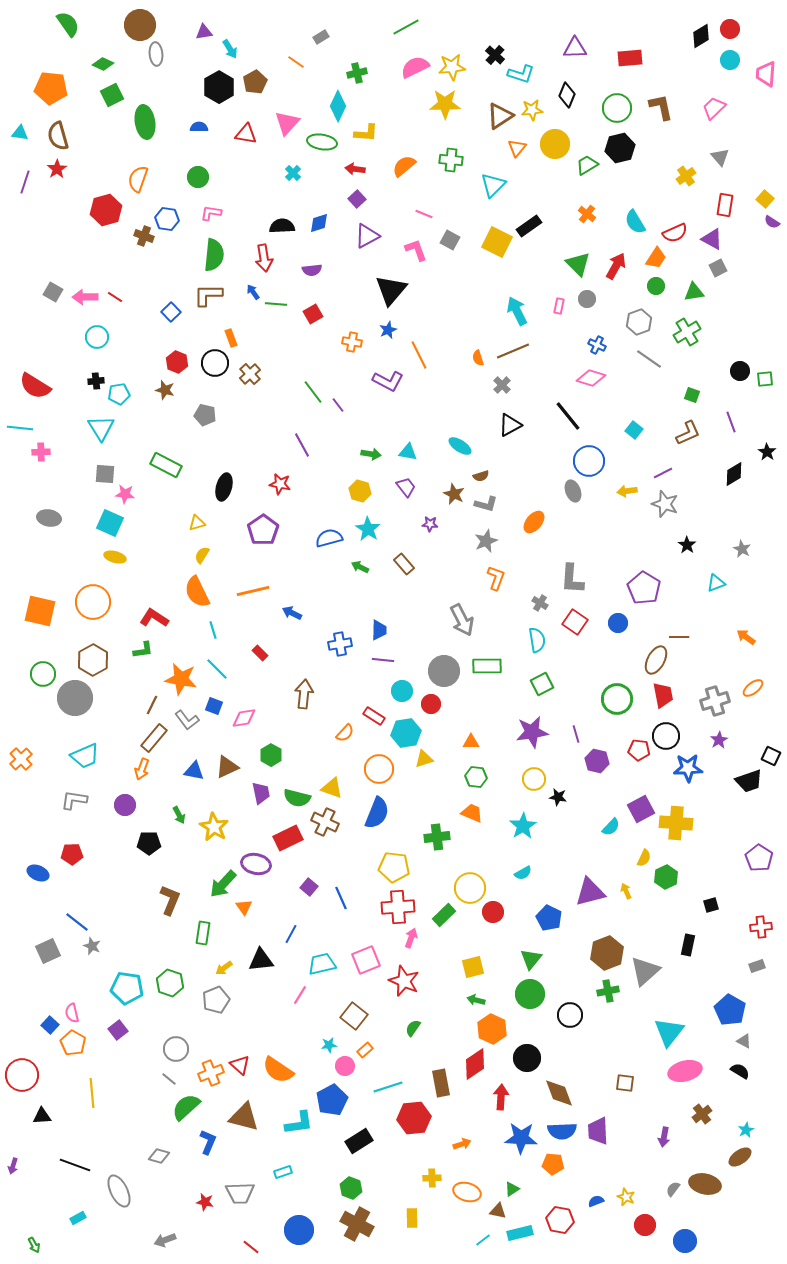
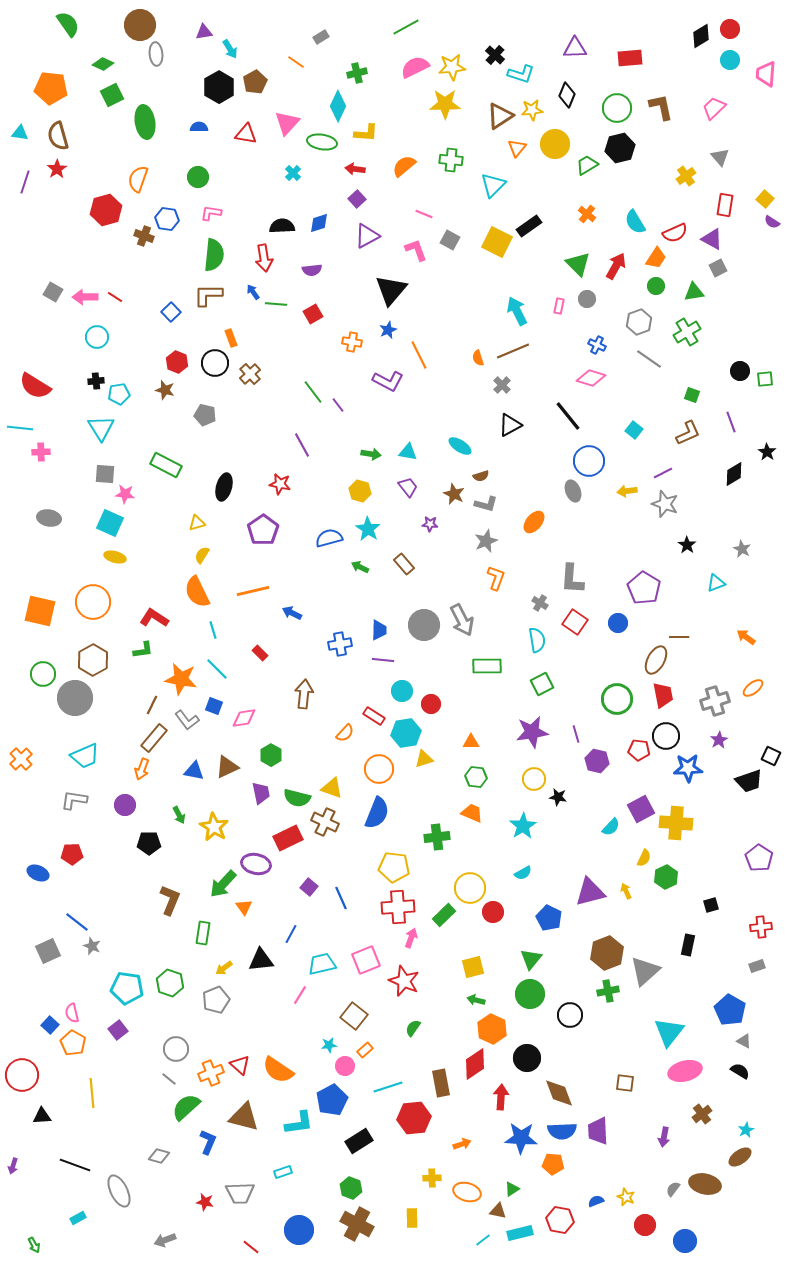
purple trapezoid at (406, 487): moved 2 px right
gray circle at (444, 671): moved 20 px left, 46 px up
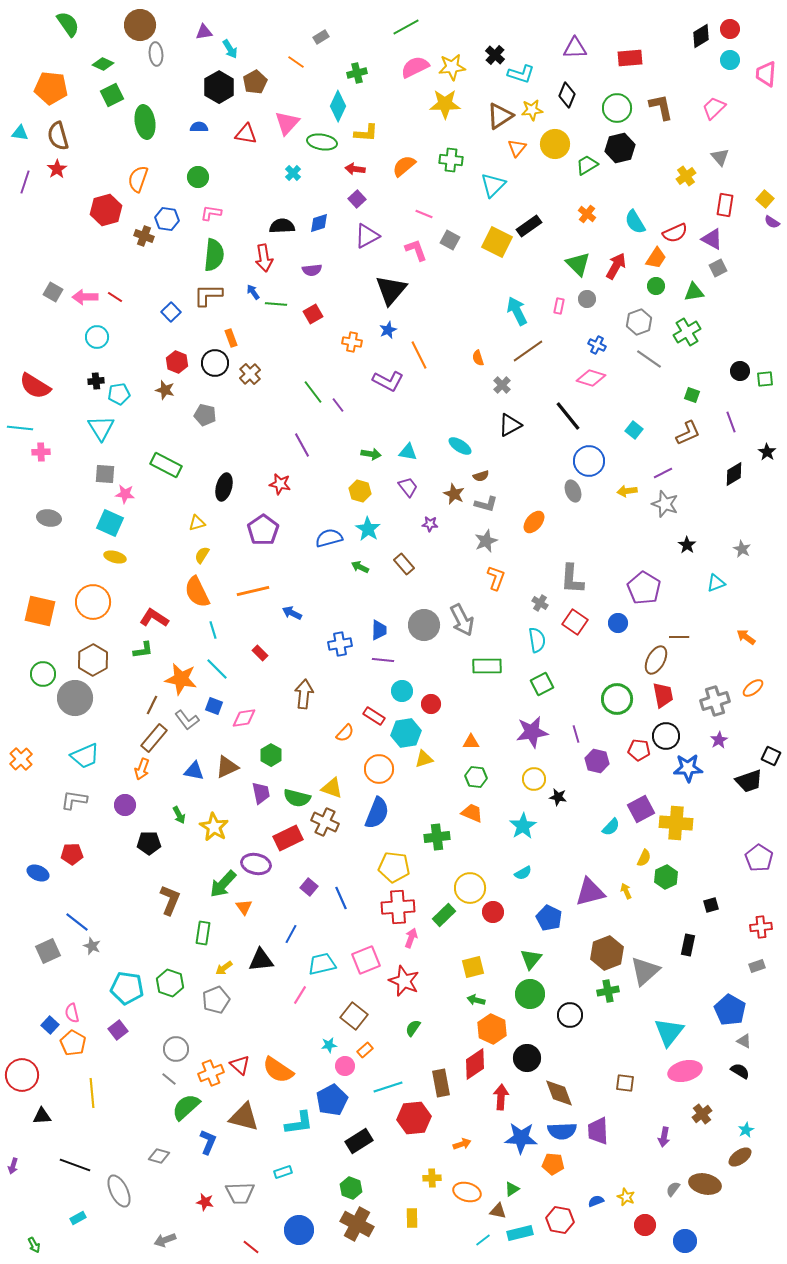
brown line at (513, 351): moved 15 px right; rotated 12 degrees counterclockwise
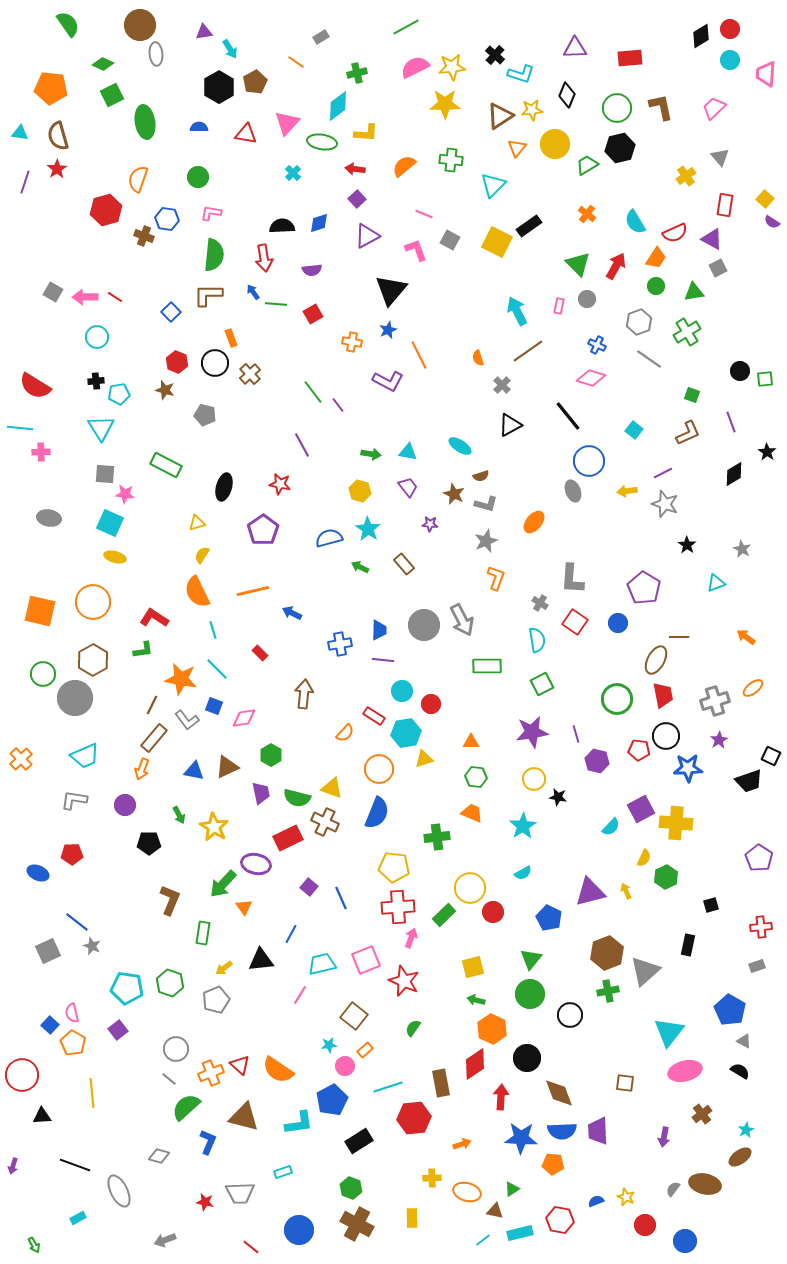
cyan diamond at (338, 106): rotated 28 degrees clockwise
brown triangle at (498, 1211): moved 3 px left
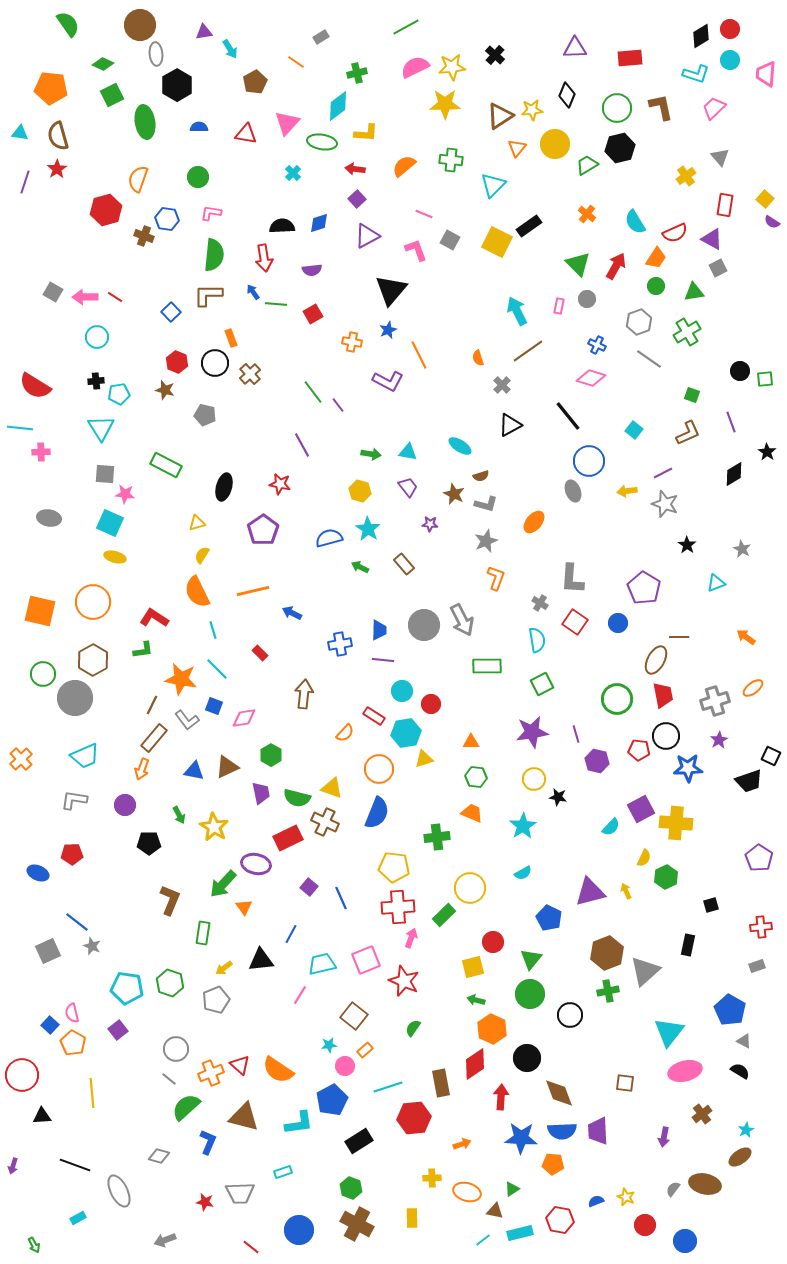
cyan L-shape at (521, 74): moved 175 px right
black hexagon at (219, 87): moved 42 px left, 2 px up
red circle at (493, 912): moved 30 px down
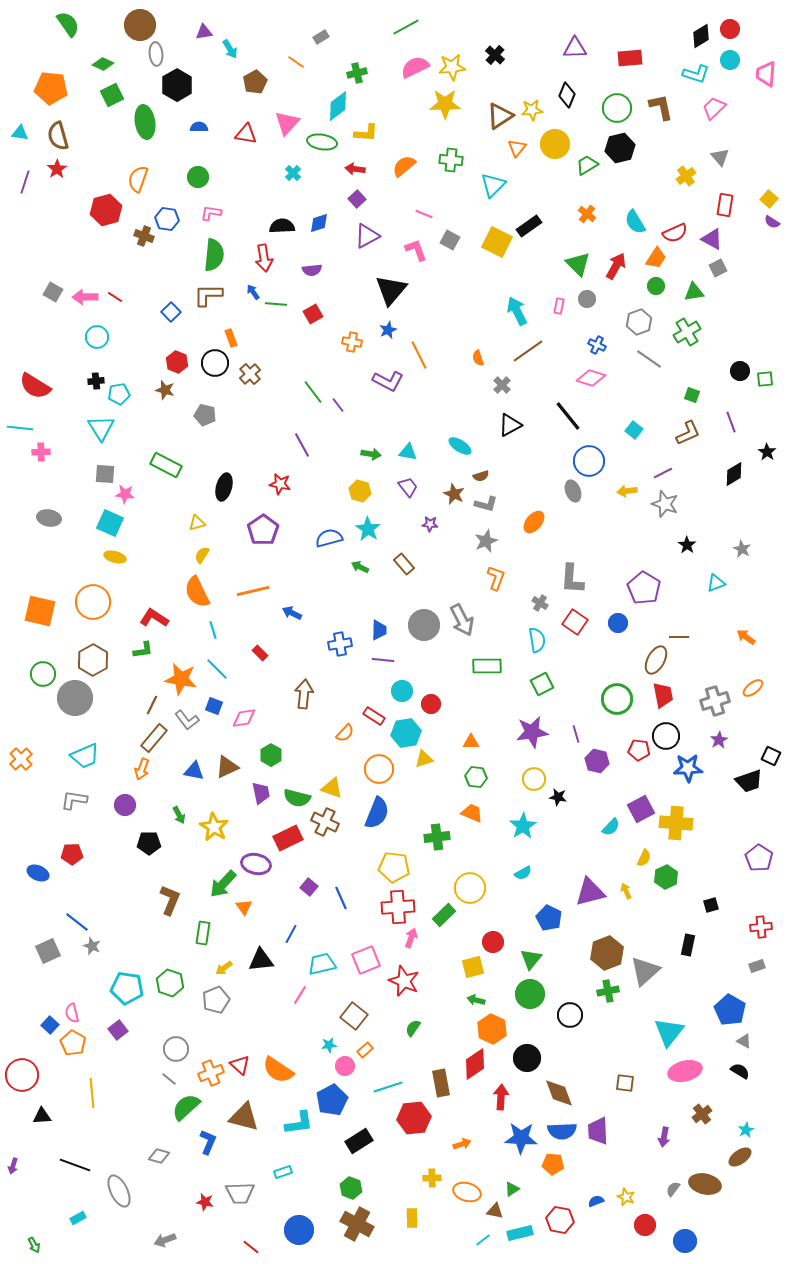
yellow square at (765, 199): moved 4 px right
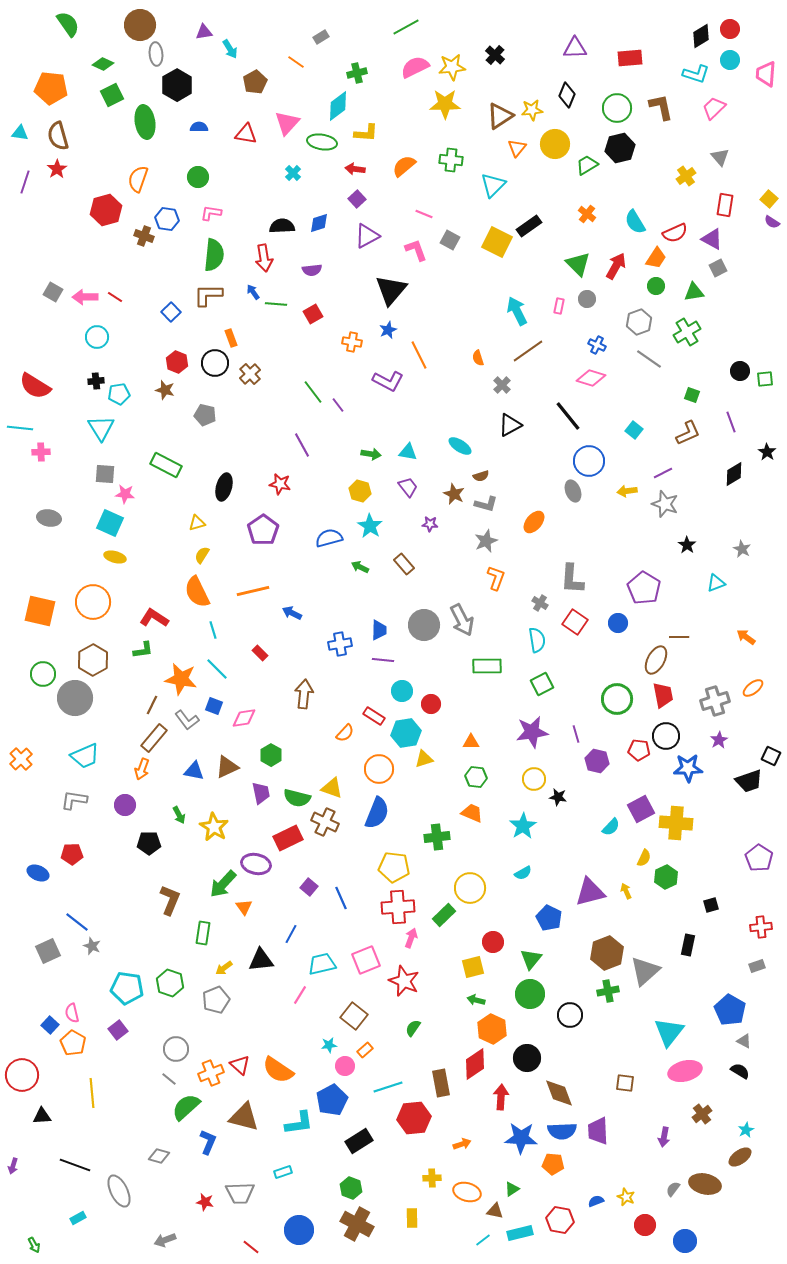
cyan star at (368, 529): moved 2 px right, 3 px up
